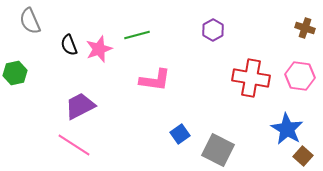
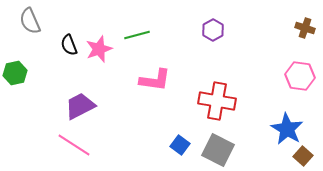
red cross: moved 34 px left, 23 px down
blue square: moved 11 px down; rotated 18 degrees counterclockwise
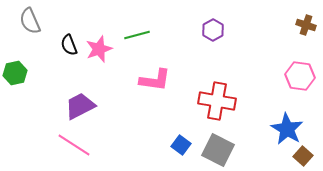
brown cross: moved 1 px right, 3 px up
blue square: moved 1 px right
